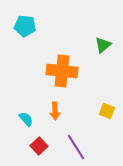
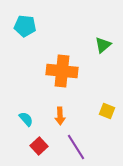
orange arrow: moved 5 px right, 5 px down
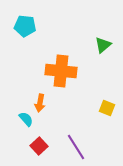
orange cross: moved 1 px left
yellow square: moved 3 px up
orange arrow: moved 20 px left, 13 px up; rotated 12 degrees clockwise
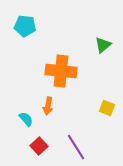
orange arrow: moved 8 px right, 3 px down
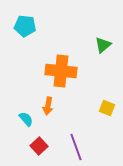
purple line: rotated 12 degrees clockwise
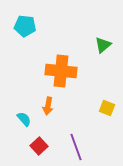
cyan semicircle: moved 2 px left
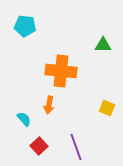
green triangle: rotated 42 degrees clockwise
orange arrow: moved 1 px right, 1 px up
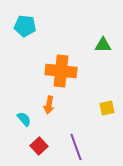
yellow square: rotated 35 degrees counterclockwise
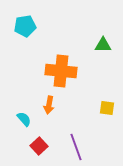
cyan pentagon: rotated 15 degrees counterclockwise
yellow square: rotated 21 degrees clockwise
